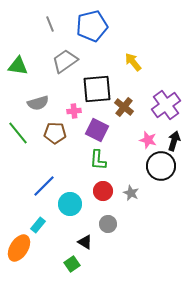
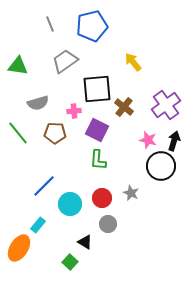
red circle: moved 1 px left, 7 px down
green square: moved 2 px left, 2 px up; rotated 14 degrees counterclockwise
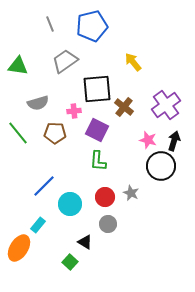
green L-shape: moved 1 px down
red circle: moved 3 px right, 1 px up
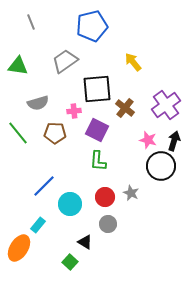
gray line: moved 19 px left, 2 px up
brown cross: moved 1 px right, 1 px down
